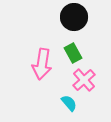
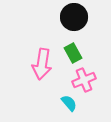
pink cross: rotated 20 degrees clockwise
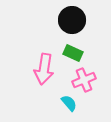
black circle: moved 2 px left, 3 px down
green rectangle: rotated 36 degrees counterclockwise
pink arrow: moved 2 px right, 5 px down
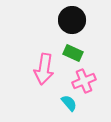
pink cross: moved 1 px down
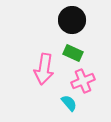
pink cross: moved 1 px left
